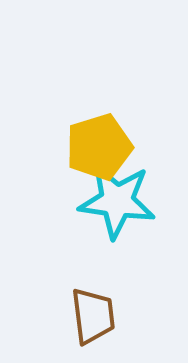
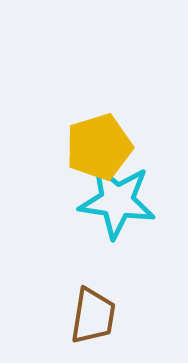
brown trapezoid: rotated 16 degrees clockwise
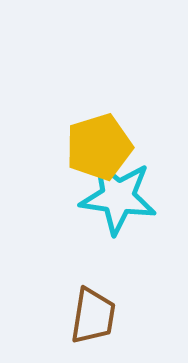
cyan star: moved 1 px right, 4 px up
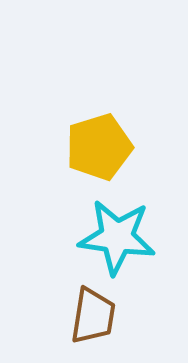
cyan star: moved 1 px left, 40 px down
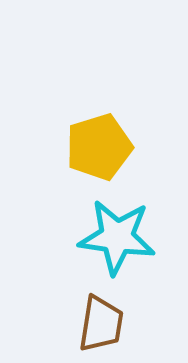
brown trapezoid: moved 8 px right, 8 px down
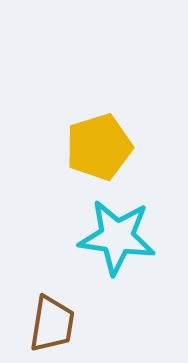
brown trapezoid: moved 49 px left
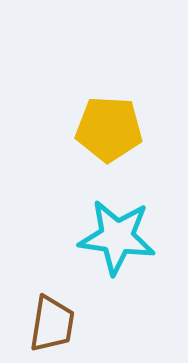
yellow pentagon: moved 10 px right, 18 px up; rotated 20 degrees clockwise
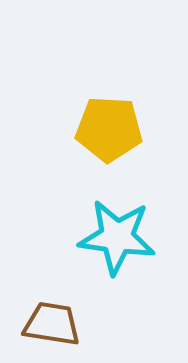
brown trapezoid: rotated 90 degrees counterclockwise
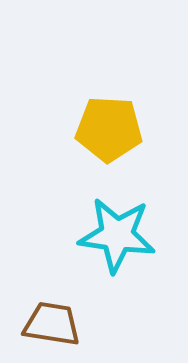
cyan star: moved 2 px up
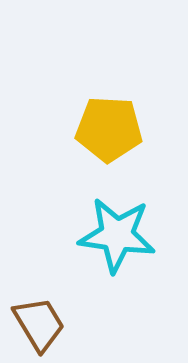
brown trapezoid: moved 13 px left; rotated 50 degrees clockwise
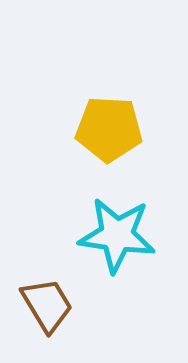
brown trapezoid: moved 8 px right, 19 px up
